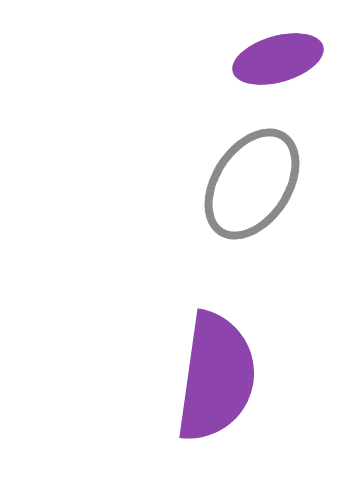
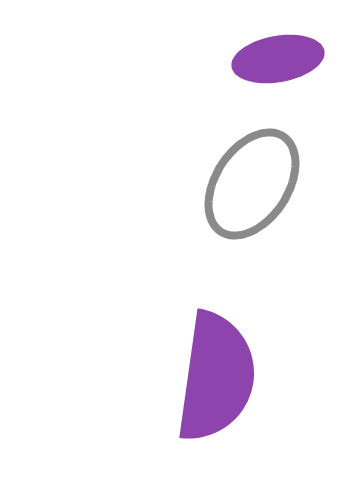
purple ellipse: rotated 6 degrees clockwise
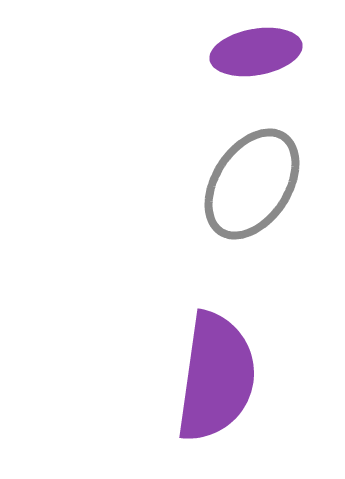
purple ellipse: moved 22 px left, 7 px up
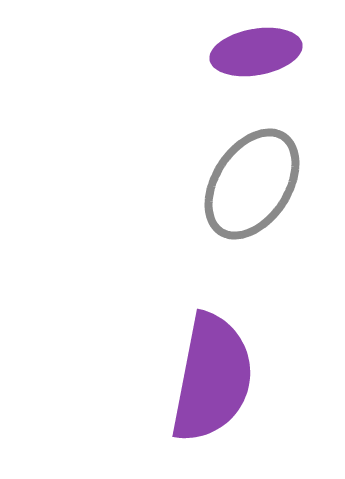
purple semicircle: moved 4 px left, 1 px down; rotated 3 degrees clockwise
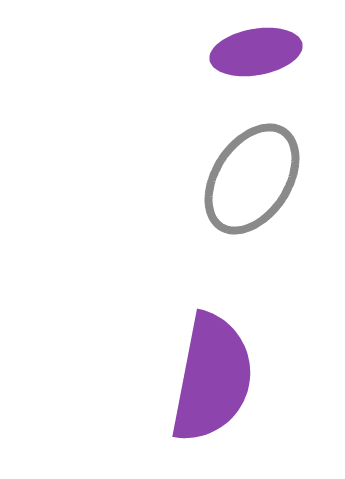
gray ellipse: moved 5 px up
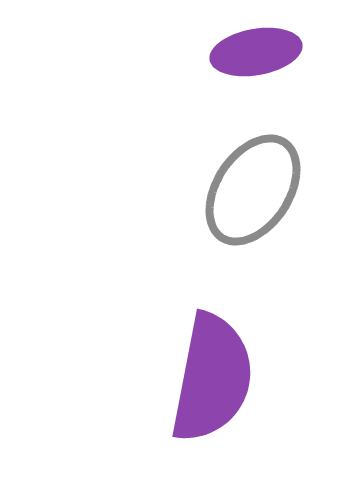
gray ellipse: moved 1 px right, 11 px down
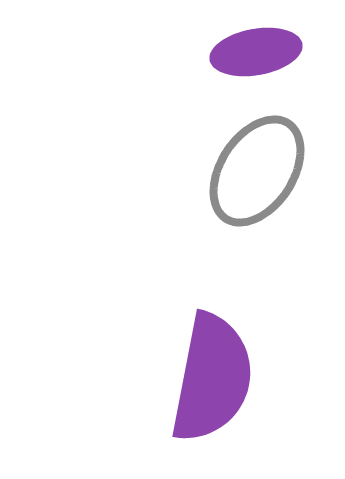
gray ellipse: moved 4 px right, 19 px up
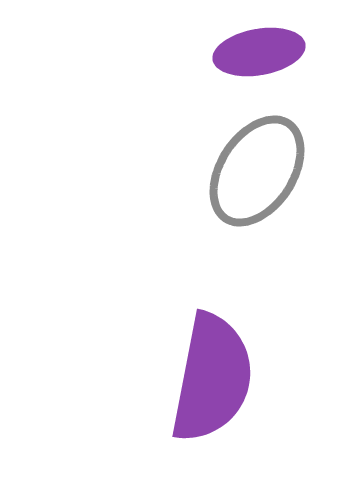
purple ellipse: moved 3 px right
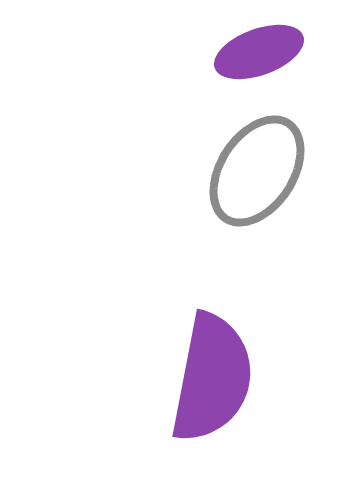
purple ellipse: rotated 10 degrees counterclockwise
